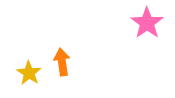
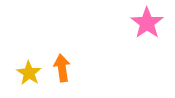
orange arrow: moved 6 px down
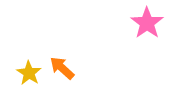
orange arrow: rotated 40 degrees counterclockwise
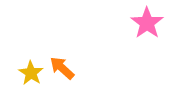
yellow star: moved 2 px right
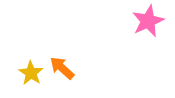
pink star: moved 1 px right, 2 px up; rotated 12 degrees clockwise
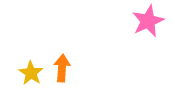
orange arrow: rotated 52 degrees clockwise
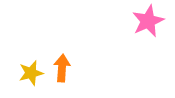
yellow star: rotated 25 degrees clockwise
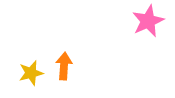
orange arrow: moved 2 px right, 2 px up
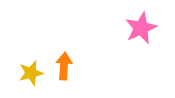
pink star: moved 7 px left, 7 px down
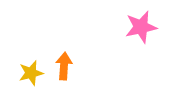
pink star: moved 1 px up; rotated 12 degrees clockwise
